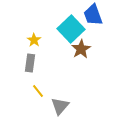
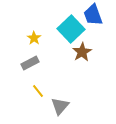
yellow star: moved 2 px up
brown star: moved 1 px right, 3 px down
gray rectangle: rotated 54 degrees clockwise
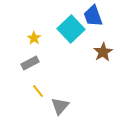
blue trapezoid: moved 1 px down
brown star: moved 21 px right
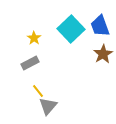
blue trapezoid: moved 7 px right, 10 px down
brown star: moved 2 px down
gray triangle: moved 12 px left
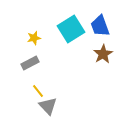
cyan square: rotated 12 degrees clockwise
yellow star: rotated 24 degrees clockwise
gray triangle: rotated 24 degrees counterclockwise
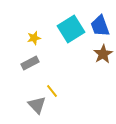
yellow line: moved 14 px right
gray triangle: moved 11 px left, 1 px up
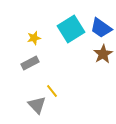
blue trapezoid: moved 1 px right, 2 px down; rotated 35 degrees counterclockwise
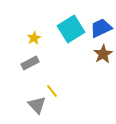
blue trapezoid: rotated 120 degrees clockwise
yellow star: rotated 16 degrees counterclockwise
